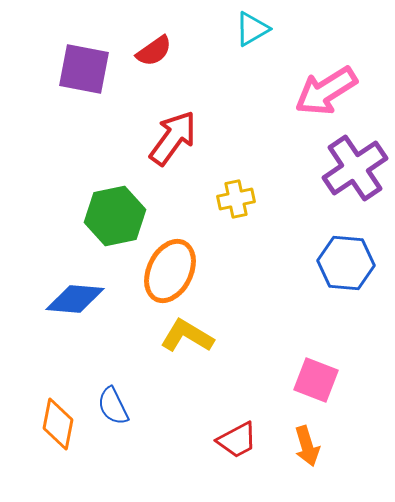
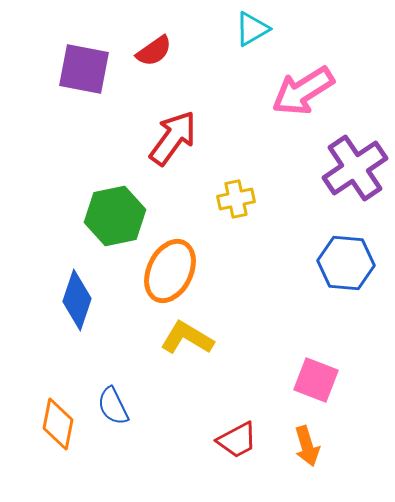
pink arrow: moved 23 px left
blue diamond: moved 2 px right, 1 px down; rotated 76 degrees counterclockwise
yellow L-shape: moved 2 px down
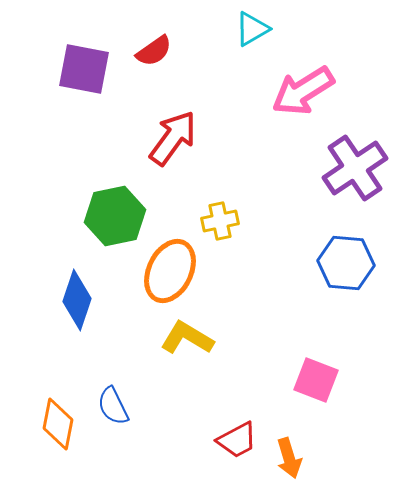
yellow cross: moved 16 px left, 22 px down
orange arrow: moved 18 px left, 12 px down
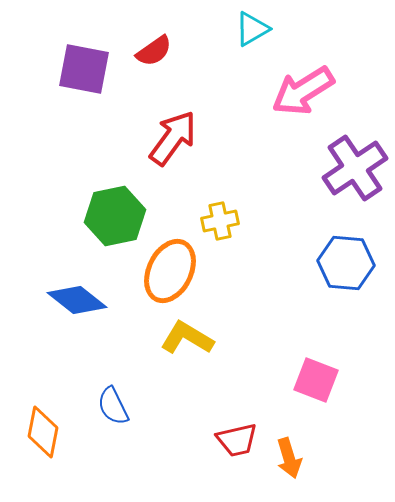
blue diamond: rotated 70 degrees counterclockwise
orange diamond: moved 15 px left, 8 px down
red trapezoid: rotated 15 degrees clockwise
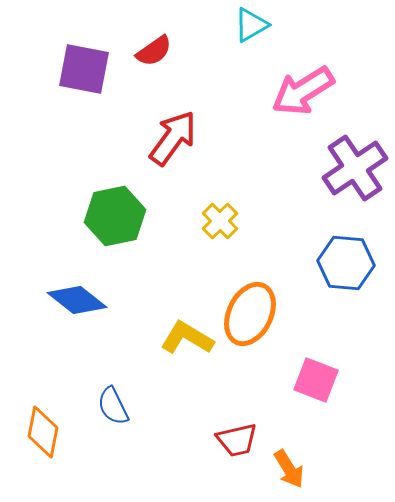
cyan triangle: moved 1 px left, 4 px up
yellow cross: rotated 33 degrees counterclockwise
orange ellipse: moved 80 px right, 43 px down
orange arrow: moved 11 px down; rotated 15 degrees counterclockwise
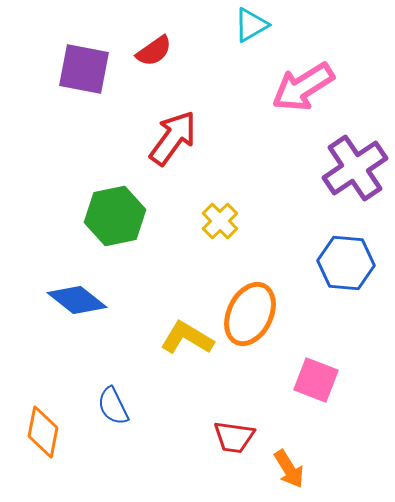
pink arrow: moved 4 px up
red trapezoid: moved 3 px left, 3 px up; rotated 21 degrees clockwise
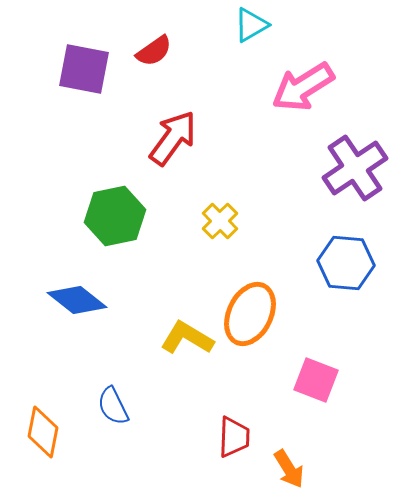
red trapezoid: rotated 96 degrees counterclockwise
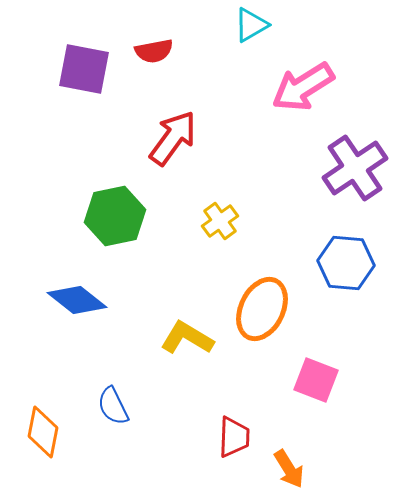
red semicircle: rotated 24 degrees clockwise
yellow cross: rotated 9 degrees clockwise
orange ellipse: moved 12 px right, 5 px up
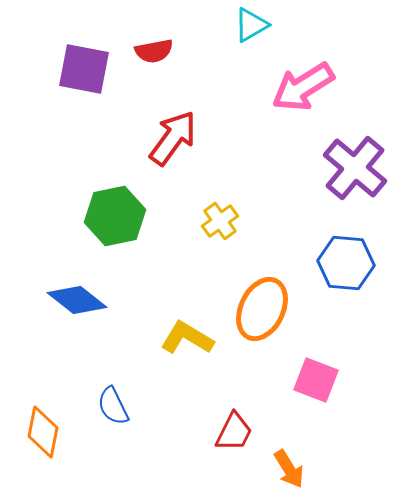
purple cross: rotated 16 degrees counterclockwise
red trapezoid: moved 5 px up; rotated 24 degrees clockwise
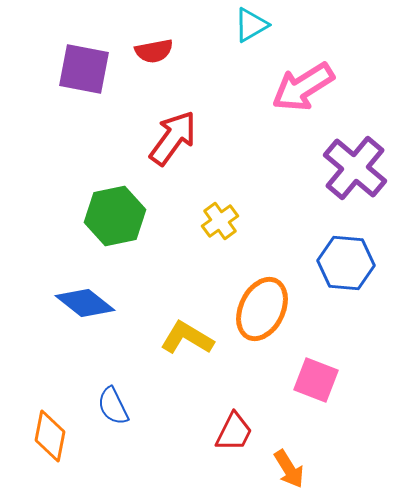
blue diamond: moved 8 px right, 3 px down
orange diamond: moved 7 px right, 4 px down
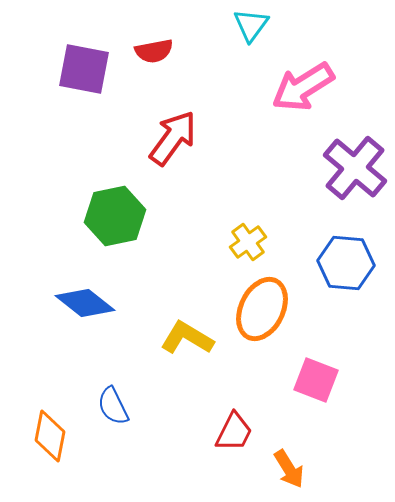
cyan triangle: rotated 24 degrees counterclockwise
yellow cross: moved 28 px right, 21 px down
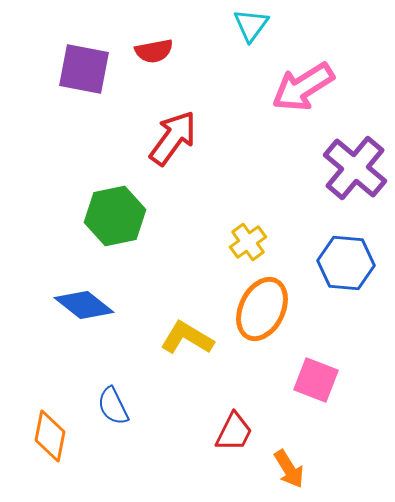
blue diamond: moved 1 px left, 2 px down
